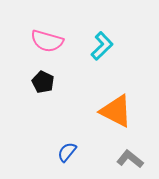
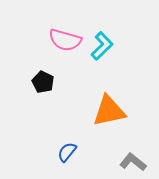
pink semicircle: moved 18 px right, 1 px up
orange triangle: moved 7 px left; rotated 39 degrees counterclockwise
gray L-shape: moved 3 px right, 3 px down
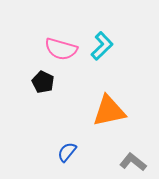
pink semicircle: moved 4 px left, 9 px down
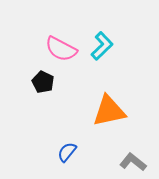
pink semicircle: rotated 12 degrees clockwise
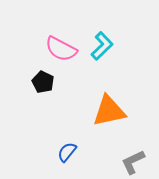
gray L-shape: rotated 64 degrees counterclockwise
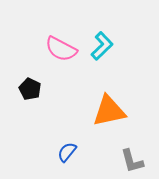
black pentagon: moved 13 px left, 7 px down
gray L-shape: moved 1 px left, 1 px up; rotated 80 degrees counterclockwise
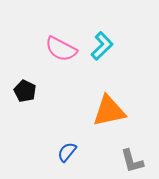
black pentagon: moved 5 px left, 2 px down
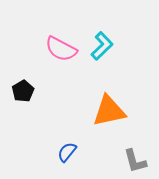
black pentagon: moved 2 px left; rotated 15 degrees clockwise
gray L-shape: moved 3 px right
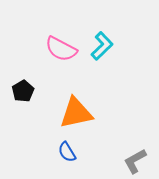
orange triangle: moved 33 px left, 2 px down
blue semicircle: rotated 70 degrees counterclockwise
gray L-shape: rotated 76 degrees clockwise
